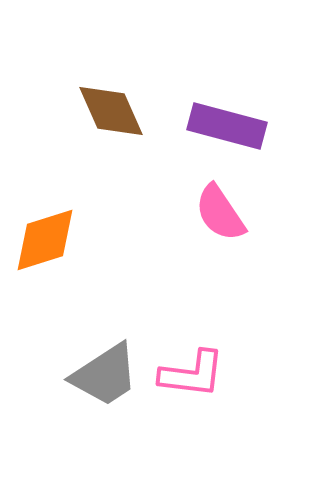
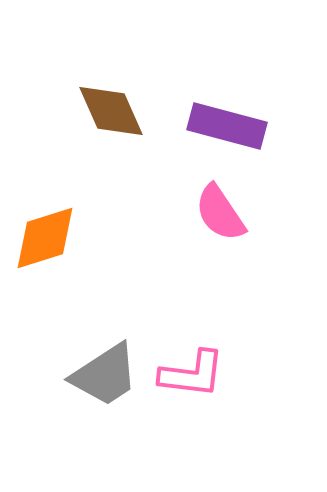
orange diamond: moved 2 px up
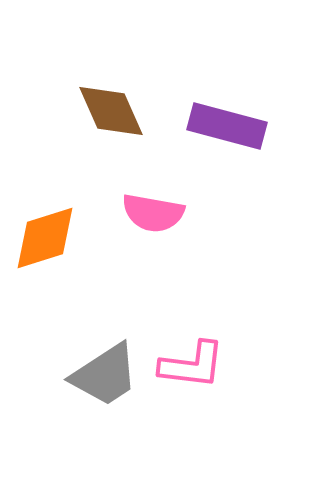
pink semicircle: moved 67 px left; rotated 46 degrees counterclockwise
pink L-shape: moved 9 px up
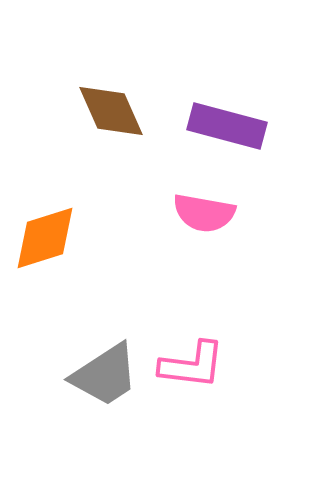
pink semicircle: moved 51 px right
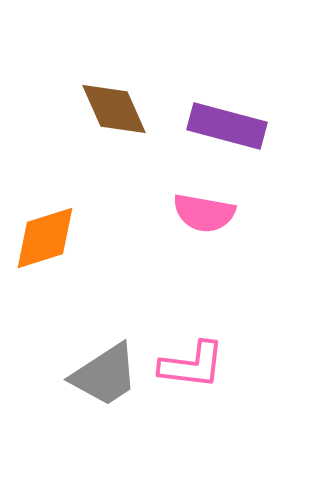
brown diamond: moved 3 px right, 2 px up
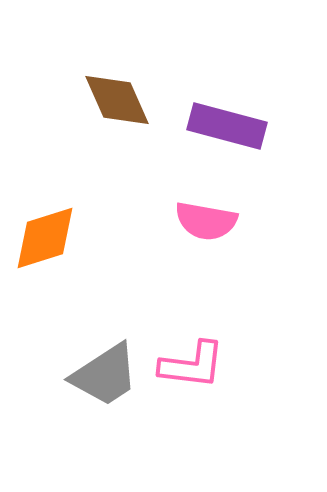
brown diamond: moved 3 px right, 9 px up
pink semicircle: moved 2 px right, 8 px down
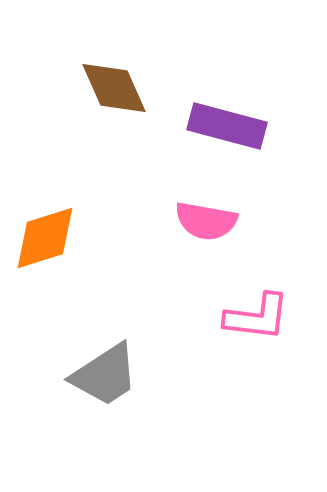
brown diamond: moved 3 px left, 12 px up
pink L-shape: moved 65 px right, 48 px up
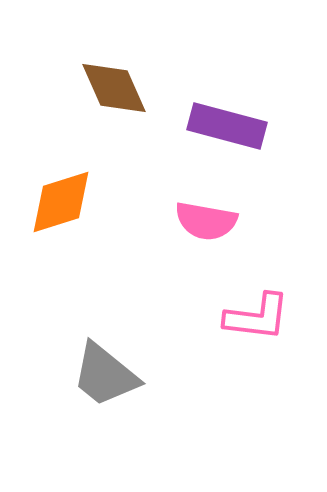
orange diamond: moved 16 px right, 36 px up
gray trapezoid: rotated 72 degrees clockwise
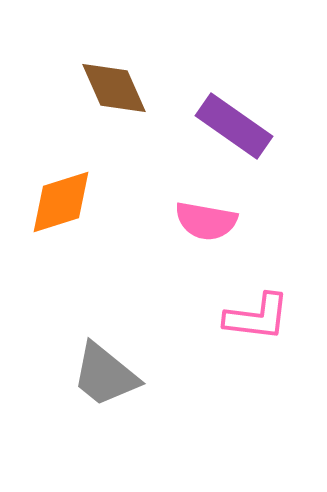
purple rectangle: moved 7 px right; rotated 20 degrees clockwise
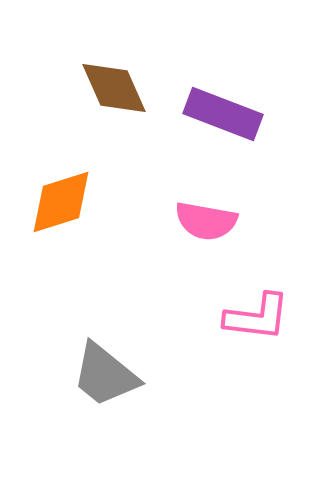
purple rectangle: moved 11 px left, 12 px up; rotated 14 degrees counterclockwise
